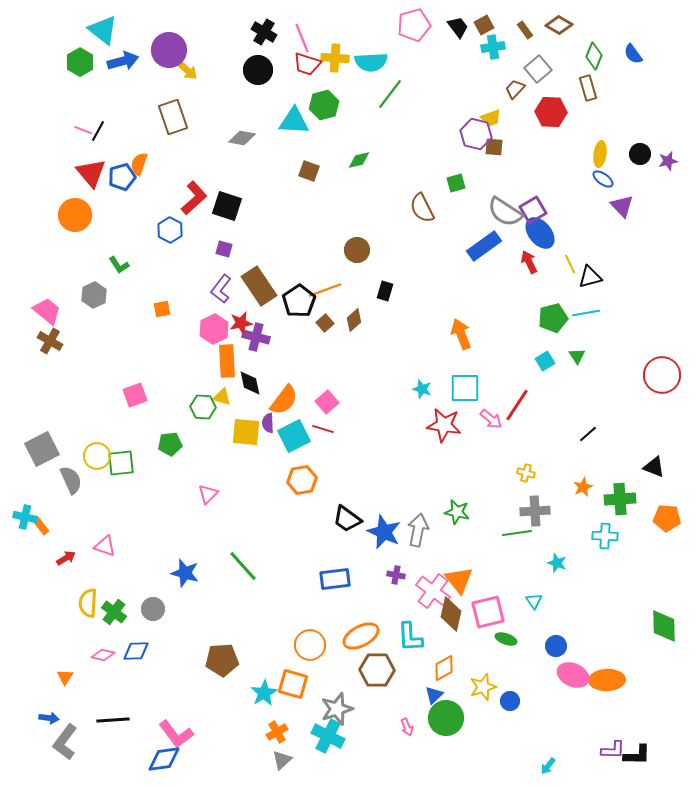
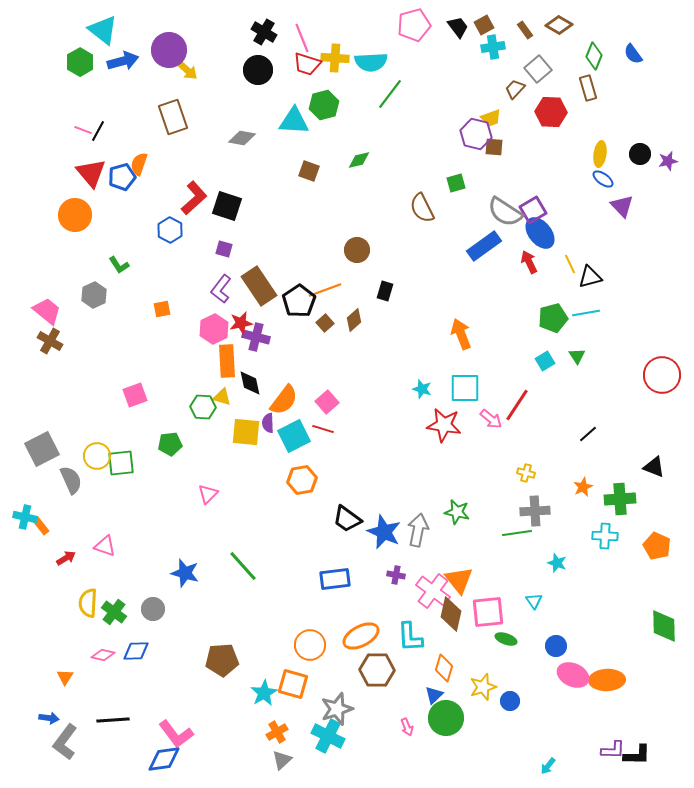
orange pentagon at (667, 518): moved 10 px left, 28 px down; rotated 20 degrees clockwise
pink square at (488, 612): rotated 8 degrees clockwise
orange diamond at (444, 668): rotated 44 degrees counterclockwise
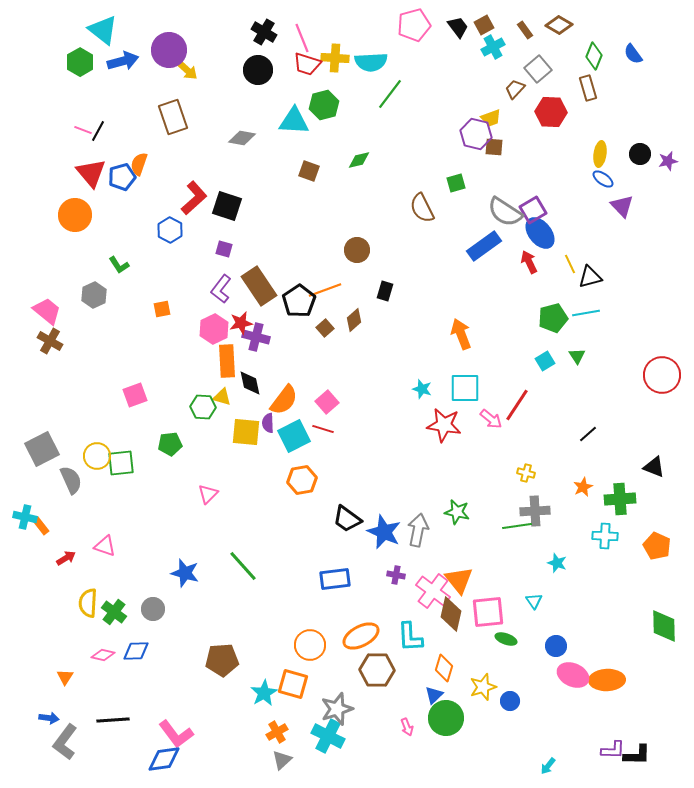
cyan cross at (493, 47): rotated 20 degrees counterclockwise
brown square at (325, 323): moved 5 px down
green line at (517, 533): moved 7 px up
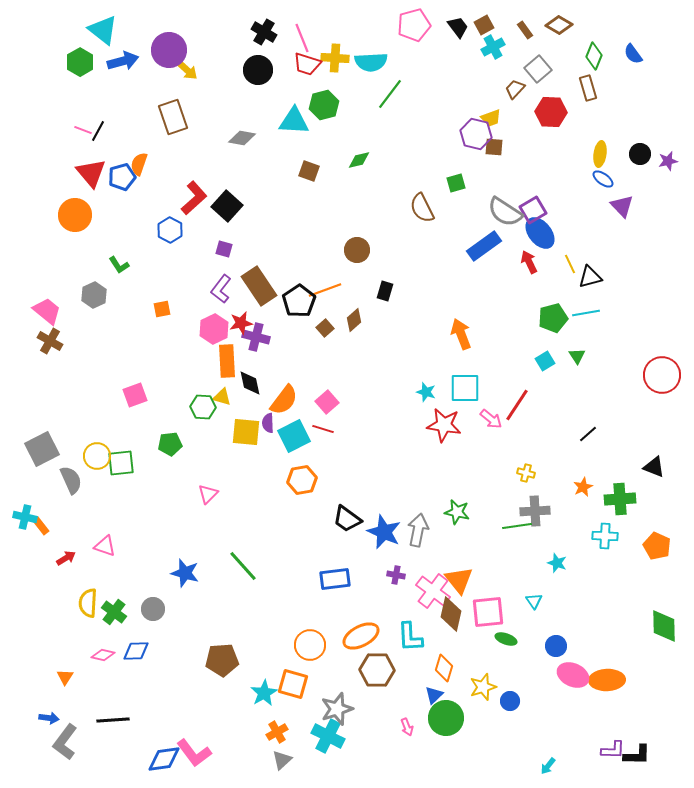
black square at (227, 206): rotated 24 degrees clockwise
cyan star at (422, 389): moved 4 px right, 3 px down
pink L-shape at (176, 734): moved 18 px right, 19 px down
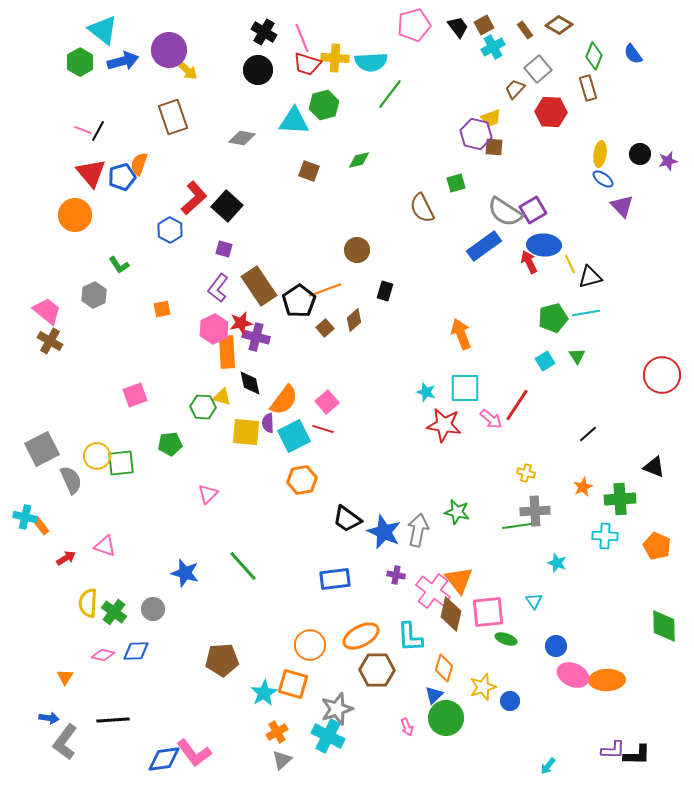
blue ellipse at (540, 233): moved 4 px right, 12 px down; rotated 48 degrees counterclockwise
purple L-shape at (221, 289): moved 3 px left, 1 px up
orange rectangle at (227, 361): moved 9 px up
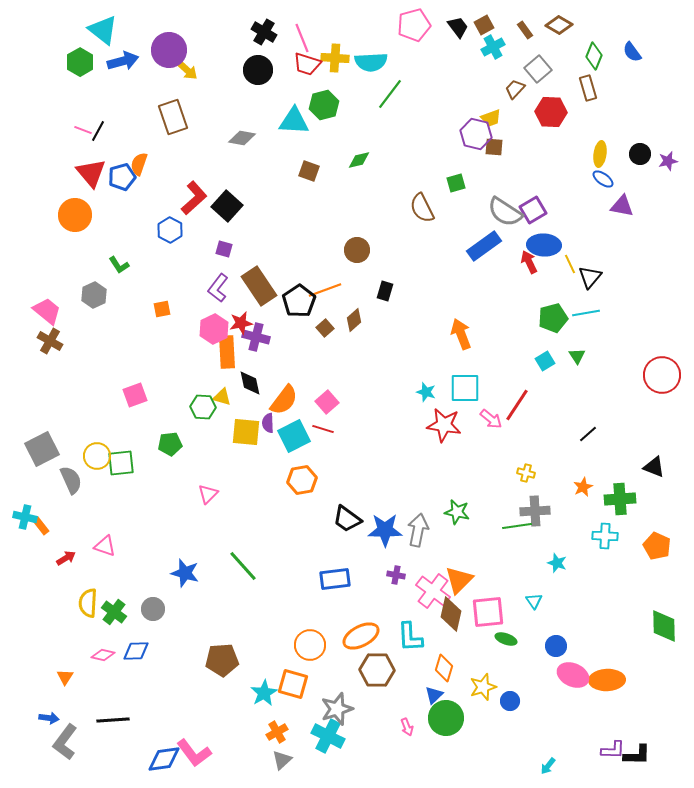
blue semicircle at (633, 54): moved 1 px left, 2 px up
purple triangle at (622, 206): rotated 35 degrees counterclockwise
black triangle at (590, 277): rotated 35 degrees counterclockwise
blue star at (384, 532): moved 1 px right, 2 px up; rotated 24 degrees counterclockwise
orange triangle at (459, 580): rotated 24 degrees clockwise
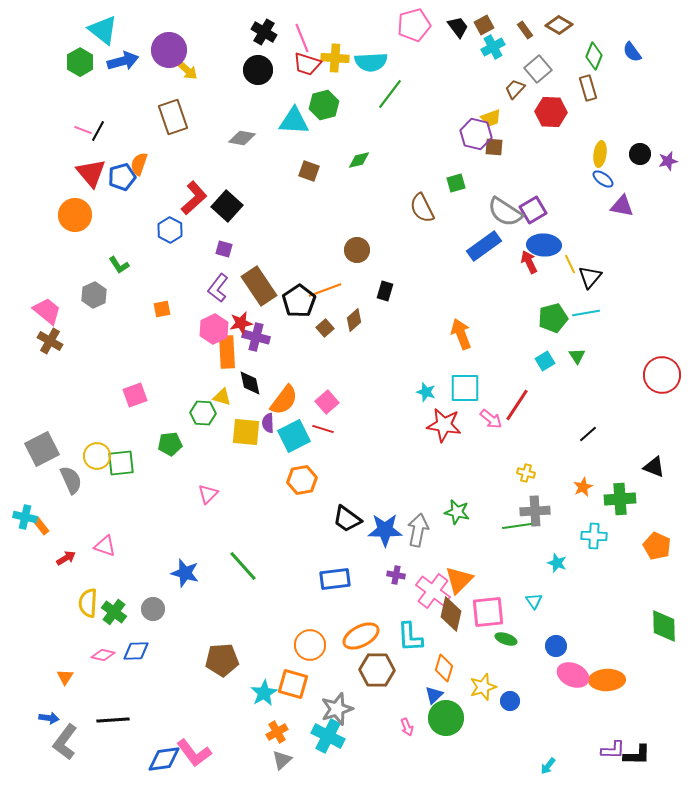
green hexagon at (203, 407): moved 6 px down
cyan cross at (605, 536): moved 11 px left
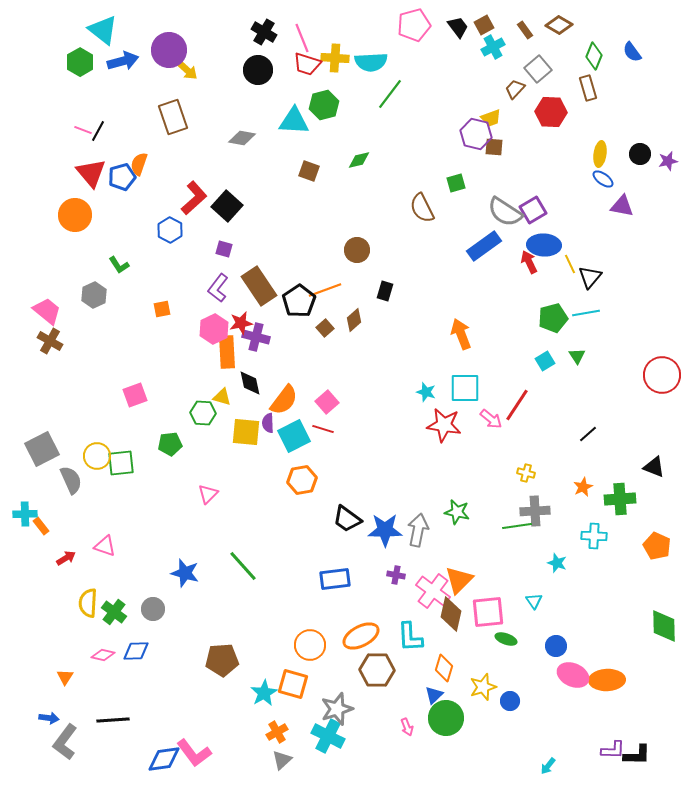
cyan cross at (25, 517): moved 3 px up; rotated 15 degrees counterclockwise
